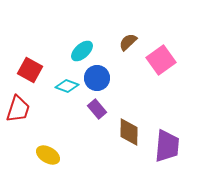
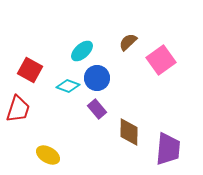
cyan diamond: moved 1 px right
purple trapezoid: moved 1 px right, 3 px down
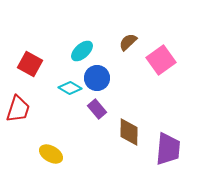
red square: moved 6 px up
cyan diamond: moved 2 px right, 2 px down; rotated 10 degrees clockwise
yellow ellipse: moved 3 px right, 1 px up
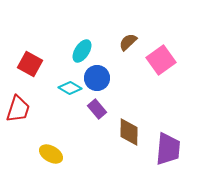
cyan ellipse: rotated 15 degrees counterclockwise
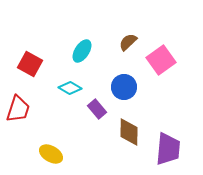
blue circle: moved 27 px right, 9 px down
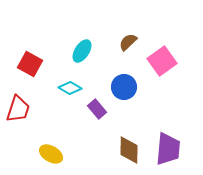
pink square: moved 1 px right, 1 px down
brown diamond: moved 18 px down
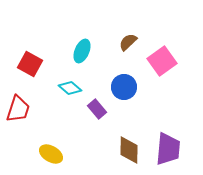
cyan ellipse: rotated 10 degrees counterclockwise
cyan diamond: rotated 10 degrees clockwise
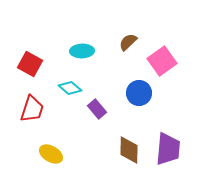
cyan ellipse: rotated 65 degrees clockwise
blue circle: moved 15 px right, 6 px down
red trapezoid: moved 14 px right
